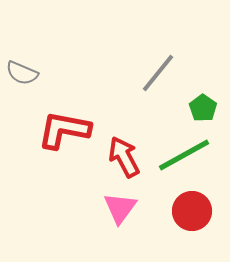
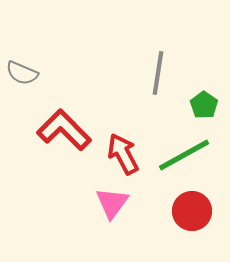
gray line: rotated 30 degrees counterclockwise
green pentagon: moved 1 px right, 3 px up
red L-shape: rotated 34 degrees clockwise
red arrow: moved 1 px left, 3 px up
pink triangle: moved 8 px left, 5 px up
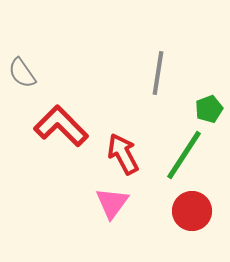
gray semicircle: rotated 32 degrees clockwise
green pentagon: moved 5 px right, 4 px down; rotated 16 degrees clockwise
red L-shape: moved 3 px left, 4 px up
green line: rotated 28 degrees counterclockwise
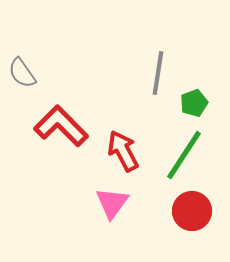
green pentagon: moved 15 px left, 6 px up
red arrow: moved 3 px up
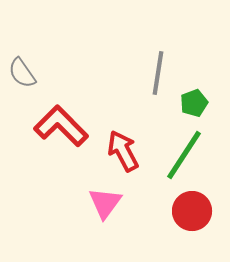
pink triangle: moved 7 px left
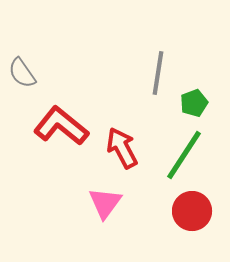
red L-shape: rotated 6 degrees counterclockwise
red arrow: moved 1 px left, 3 px up
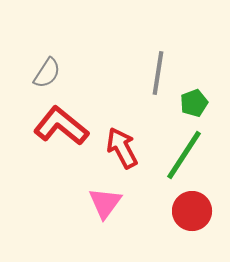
gray semicircle: moved 25 px right; rotated 112 degrees counterclockwise
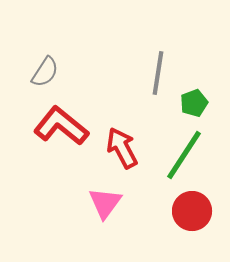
gray semicircle: moved 2 px left, 1 px up
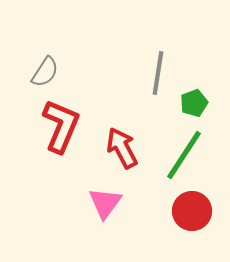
red L-shape: rotated 74 degrees clockwise
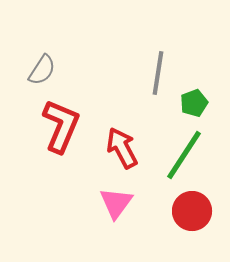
gray semicircle: moved 3 px left, 2 px up
pink triangle: moved 11 px right
